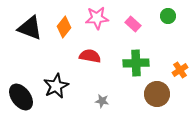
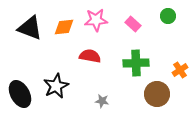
pink star: moved 1 px left, 2 px down
orange diamond: rotated 45 degrees clockwise
black ellipse: moved 1 px left, 3 px up; rotated 8 degrees clockwise
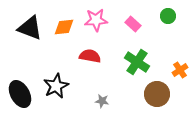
green cross: moved 1 px right, 1 px up; rotated 35 degrees clockwise
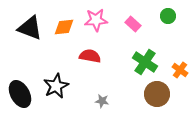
green cross: moved 8 px right
orange cross: rotated 21 degrees counterclockwise
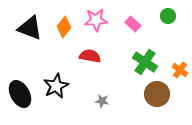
orange diamond: rotated 45 degrees counterclockwise
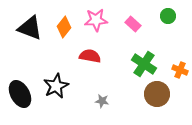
green cross: moved 1 px left, 2 px down
orange cross: rotated 14 degrees counterclockwise
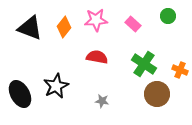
red semicircle: moved 7 px right, 1 px down
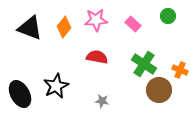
brown circle: moved 2 px right, 4 px up
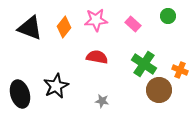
black ellipse: rotated 12 degrees clockwise
